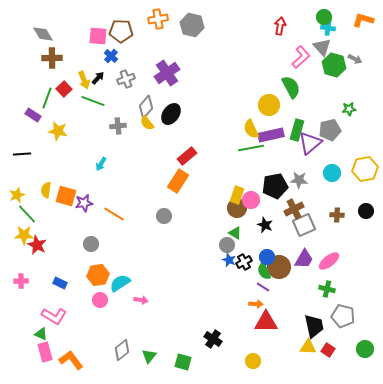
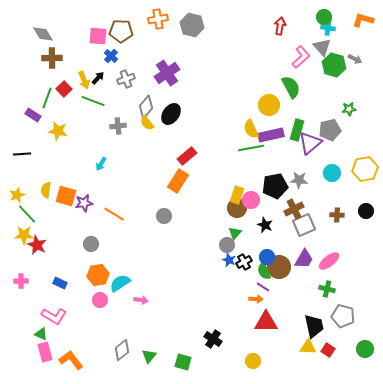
green triangle at (235, 233): rotated 40 degrees clockwise
orange arrow at (256, 304): moved 5 px up
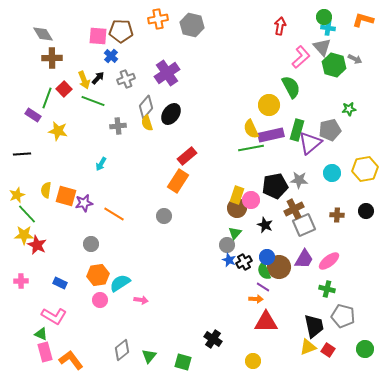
yellow semicircle at (147, 123): rotated 21 degrees clockwise
yellow triangle at (308, 347): rotated 24 degrees counterclockwise
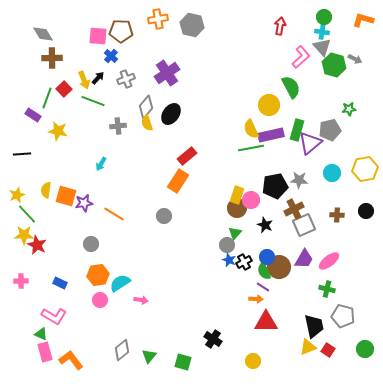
cyan cross at (328, 28): moved 6 px left, 4 px down
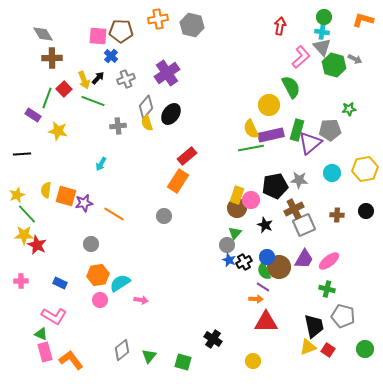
gray pentagon at (330, 130): rotated 10 degrees clockwise
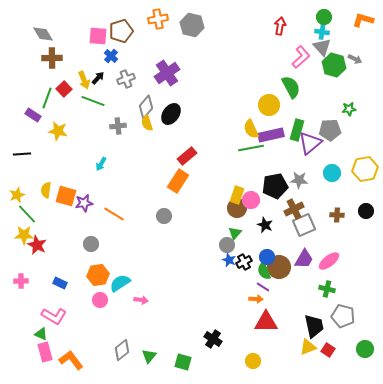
brown pentagon at (121, 31): rotated 20 degrees counterclockwise
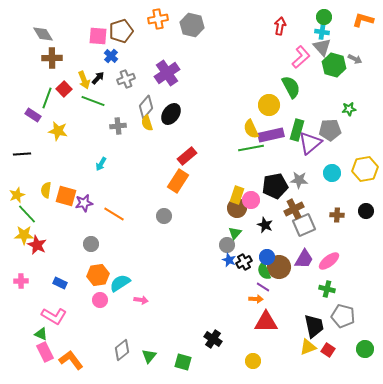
pink rectangle at (45, 352): rotated 12 degrees counterclockwise
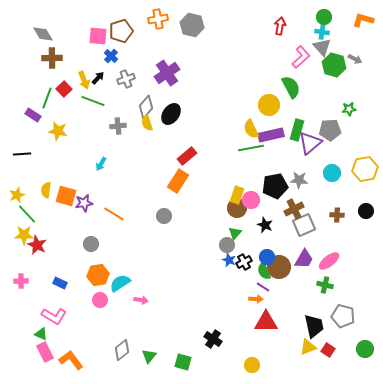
green cross at (327, 289): moved 2 px left, 4 px up
yellow circle at (253, 361): moved 1 px left, 4 px down
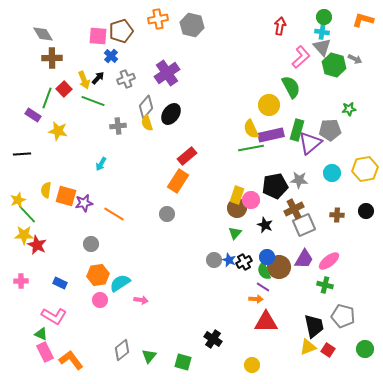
yellow star at (17, 195): moved 1 px right, 5 px down
gray circle at (164, 216): moved 3 px right, 2 px up
gray circle at (227, 245): moved 13 px left, 15 px down
